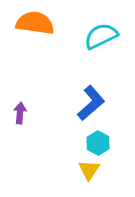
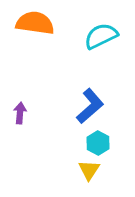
blue L-shape: moved 1 px left, 3 px down
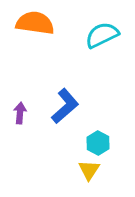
cyan semicircle: moved 1 px right, 1 px up
blue L-shape: moved 25 px left
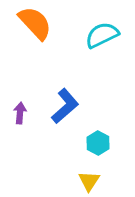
orange semicircle: rotated 39 degrees clockwise
yellow triangle: moved 11 px down
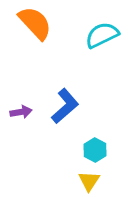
purple arrow: moved 1 px right, 1 px up; rotated 75 degrees clockwise
cyan hexagon: moved 3 px left, 7 px down
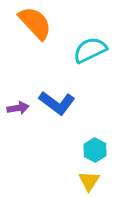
cyan semicircle: moved 12 px left, 15 px down
blue L-shape: moved 8 px left, 3 px up; rotated 78 degrees clockwise
purple arrow: moved 3 px left, 4 px up
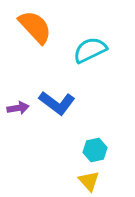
orange semicircle: moved 4 px down
cyan hexagon: rotated 20 degrees clockwise
yellow triangle: rotated 15 degrees counterclockwise
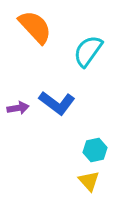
cyan semicircle: moved 2 px left, 1 px down; rotated 28 degrees counterclockwise
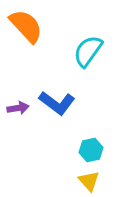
orange semicircle: moved 9 px left, 1 px up
cyan hexagon: moved 4 px left
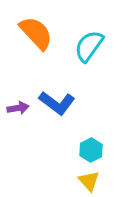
orange semicircle: moved 10 px right, 7 px down
cyan semicircle: moved 1 px right, 5 px up
cyan hexagon: rotated 15 degrees counterclockwise
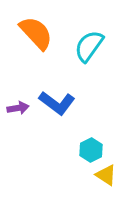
yellow triangle: moved 17 px right, 6 px up; rotated 15 degrees counterclockwise
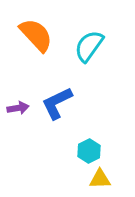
orange semicircle: moved 2 px down
blue L-shape: rotated 117 degrees clockwise
cyan hexagon: moved 2 px left, 1 px down
yellow triangle: moved 6 px left, 4 px down; rotated 35 degrees counterclockwise
